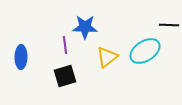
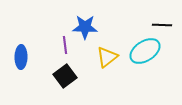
black line: moved 7 px left
black square: rotated 20 degrees counterclockwise
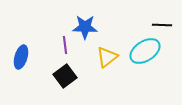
blue ellipse: rotated 15 degrees clockwise
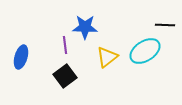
black line: moved 3 px right
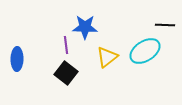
purple line: moved 1 px right
blue ellipse: moved 4 px left, 2 px down; rotated 15 degrees counterclockwise
black square: moved 1 px right, 3 px up; rotated 15 degrees counterclockwise
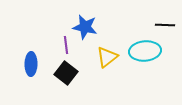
blue star: rotated 10 degrees clockwise
cyan ellipse: rotated 28 degrees clockwise
blue ellipse: moved 14 px right, 5 px down
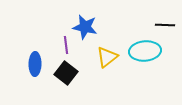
blue ellipse: moved 4 px right
